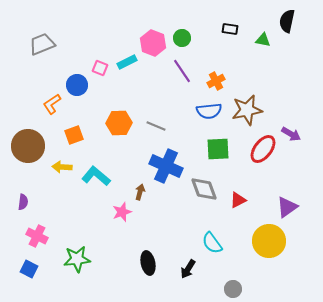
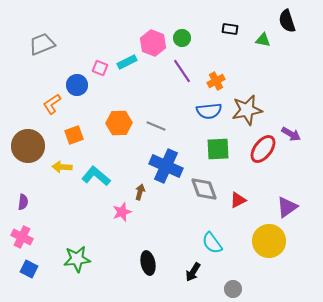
black semicircle: rotated 30 degrees counterclockwise
pink cross: moved 15 px left, 1 px down
black arrow: moved 5 px right, 3 px down
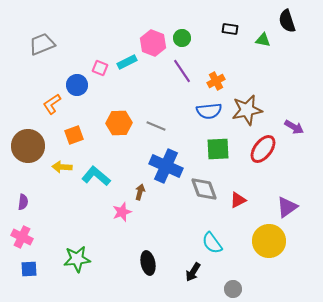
purple arrow: moved 3 px right, 7 px up
blue square: rotated 30 degrees counterclockwise
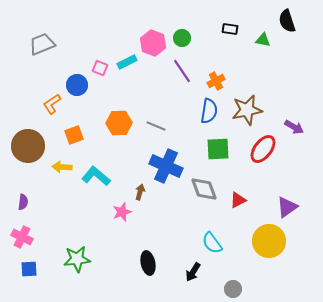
blue semicircle: rotated 75 degrees counterclockwise
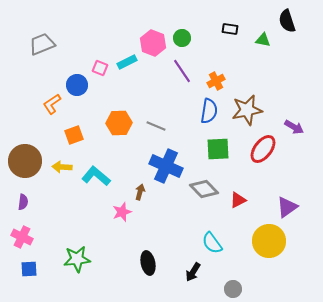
brown circle: moved 3 px left, 15 px down
gray diamond: rotated 24 degrees counterclockwise
